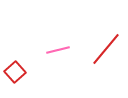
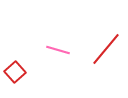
pink line: rotated 30 degrees clockwise
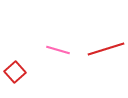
red line: rotated 33 degrees clockwise
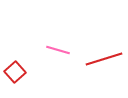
red line: moved 2 px left, 10 px down
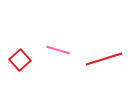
red square: moved 5 px right, 12 px up
